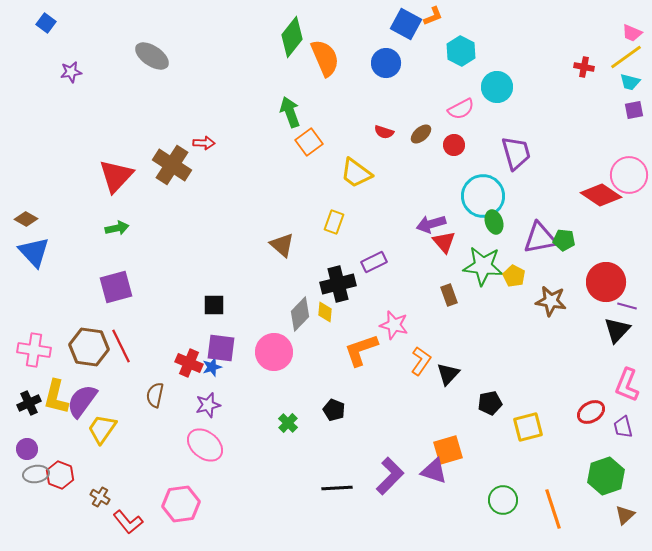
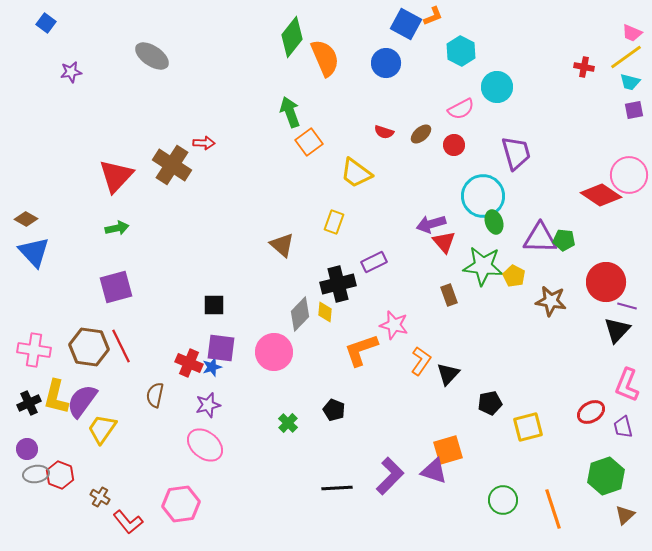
purple triangle at (540, 238): rotated 12 degrees clockwise
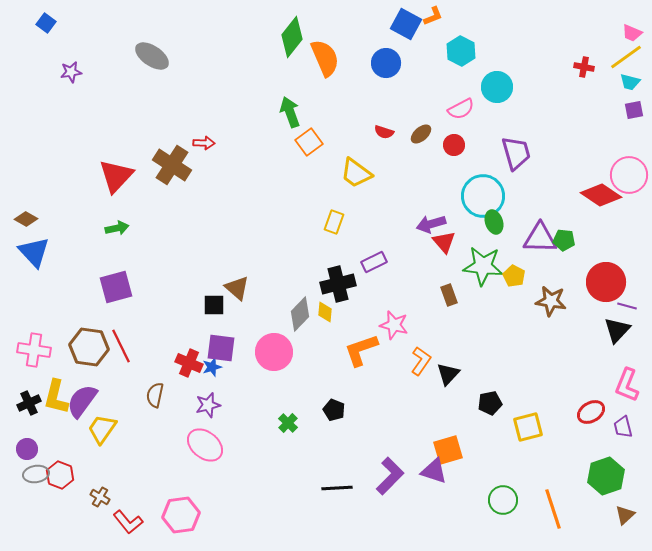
brown triangle at (282, 245): moved 45 px left, 43 px down
pink hexagon at (181, 504): moved 11 px down
